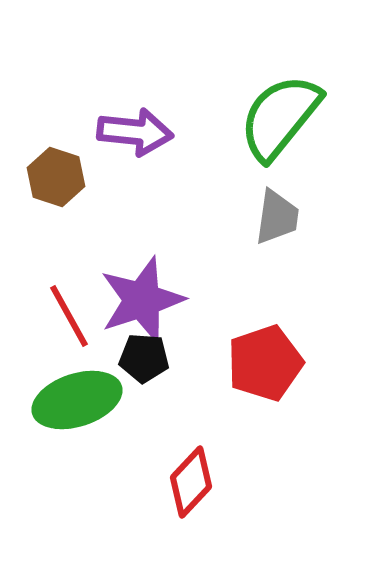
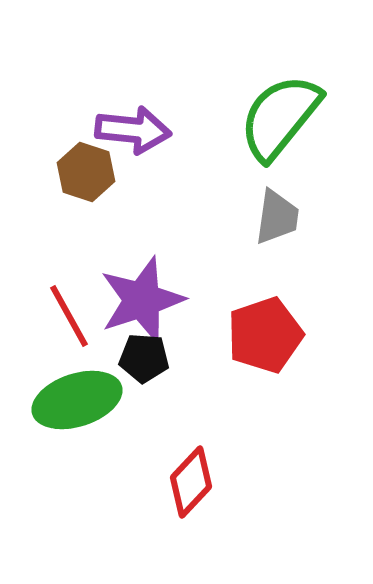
purple arrow: moved 2 px left, 2 px up
brown hexagon: moved 30 px right, 5 px up
red pentagon: moved 28 px up
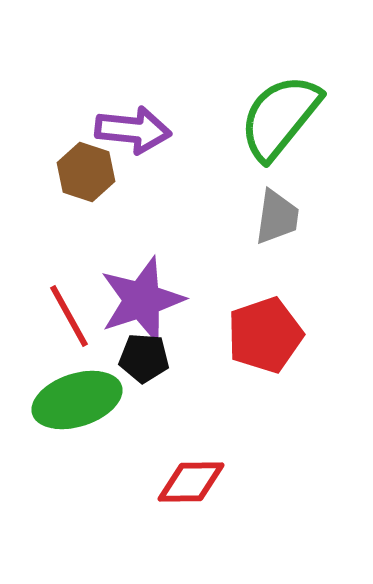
red diamond: rotated 46 degrees clockwise
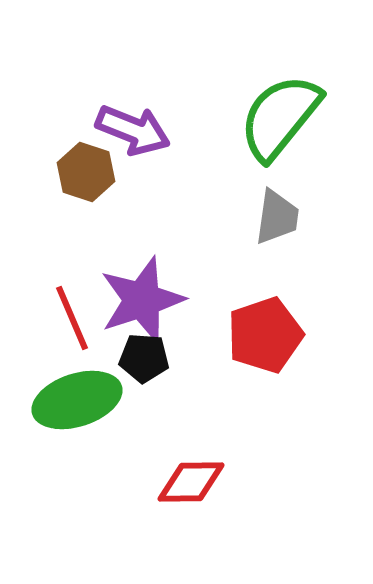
purple arrow: rotated 16 degrees clockwise
red line: moved 3 px right, 2 px down; rotated 6 degrees clockwise
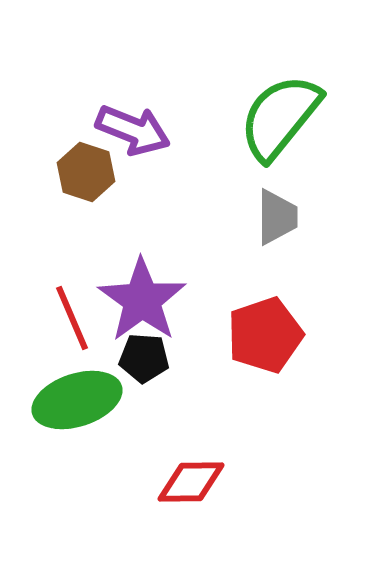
gray trapezoid: rotated 8 degrees counterclockwise
purple star: rotated 18 degrees counterclockwise
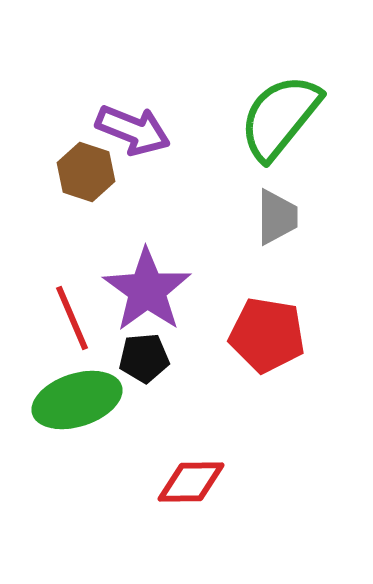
purple star: moved 5 px right, 10 px up
red pentagon: moved 2 px right; rotated 28 degrees clockwise
black pentagon: rotated 9 degrees counterclockwise
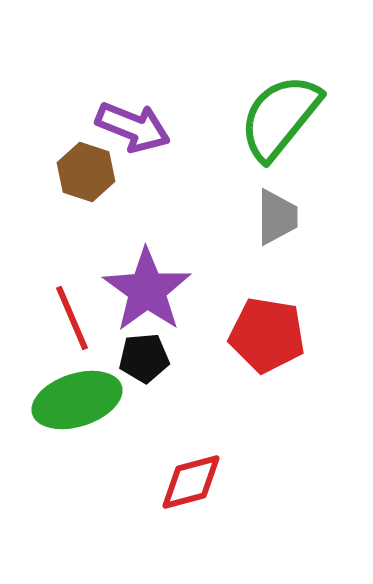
purple arrow: moved 3 px up
red diamond: rotated 14 degrees counterclockwise
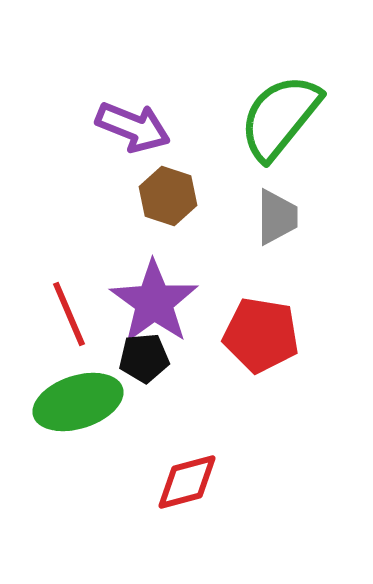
brown hexagon: moved 82 px right, 24 px down
purple star: moved 7 px right, 12 px down
red line: moved 3 px left, 4 px up
red pentagon: moved 6 px left
green ellipse: moved 1 px right, 2 px down
red diamond: moved 4 px left
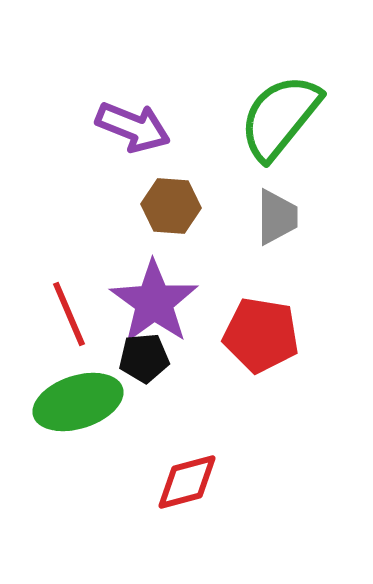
brown hexagon: moved 3 px right, 10 px down; rotated 14 degrees counterclockwise
